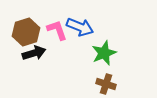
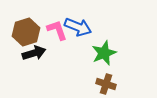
blue arrow: moved 2 px left
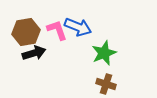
brown hexagon: rotated 8 degrees clockwise
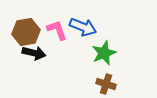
blue arrow: moved 5 px right
black arrow: rotated 30 degrees clockwise
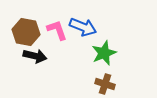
brown hexagon: rotated 20 degrees clockwise
black arrow: moved 1 px right, 3 px down
brown cross: moved 1 px left
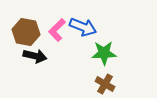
pink L-shape: rotated 115 degrees counterclockwise
green star: rotated 20 degrees clockwise
brown cross: rotated 12 degrees clockwise
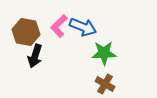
pink L-shape: moved 2 px right, 4 px up
black arrow: rotated 95 degrees clockwise
